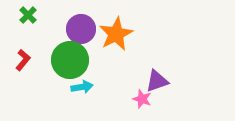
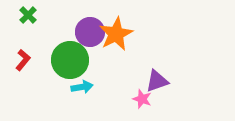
purple circle: moved 9 px right, 3 px down
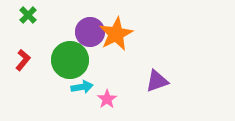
pink star: moved 35 px left; rotated 18 degrees clockwise
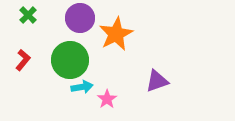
purple circle: moved 10 px left, 14 px up
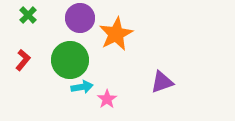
purple triangle: moved 5 px right, 1 px down
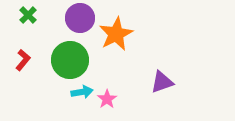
cyan arrow: moved 5 px down
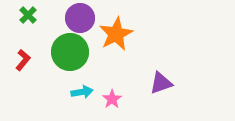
green circle: moved 8 px up
purple triangle: moved 1 px left, 1 px down
pink star: moved 5 px right
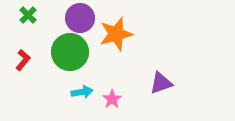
orange star: rotated 12 degrees clockwise
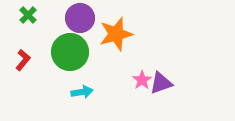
pink star: moved 30 px right, 19 px up
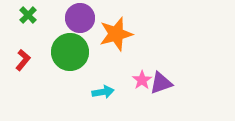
cyan arrow: moved 21 px right
